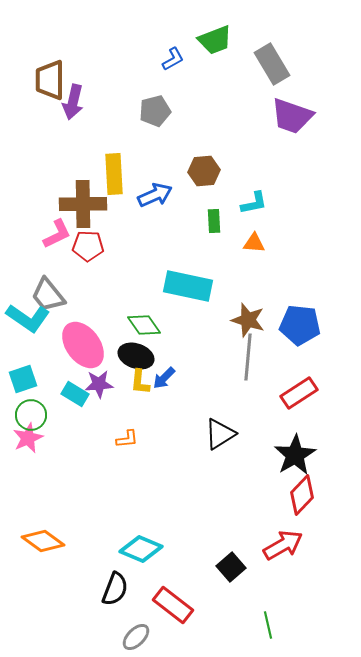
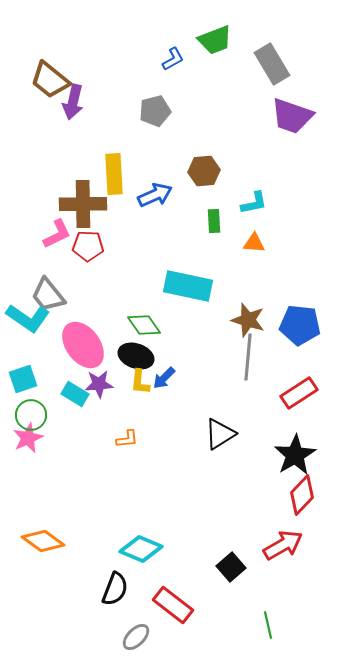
brown trapezoid at (50, 80): rotated 51 degrees counterclockwise
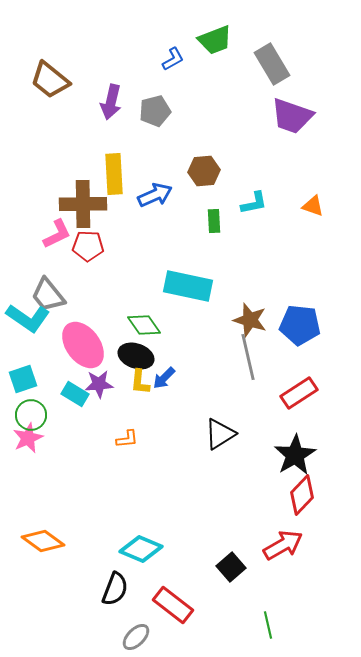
purple arrow at (73, 102): moved 38 px right
orange triangle at (254, 243): moved 59 px right, 37 px up; rotated 15 degrees clockwise
brown star at (248, 320): moved 2 px right
gray line at (248, 357): rotated 18 degrees counterclockwise
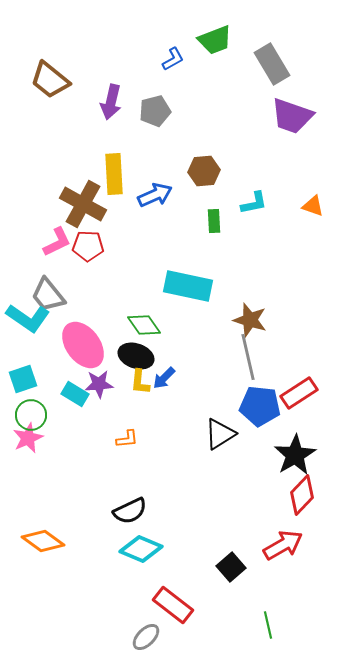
brown cross at (83, 204): rotated 30 degrees clockwise
pink L-shape at (57, 234): moved 8 px down
blue pentagon at (300, 325): moved 40 px left, 81 px down
black semicircle at (115, 589): moved 15 px right, 78 px up; rotated 44 degrees clockwise
gray ellipse at (136, 637): moved 10 px right
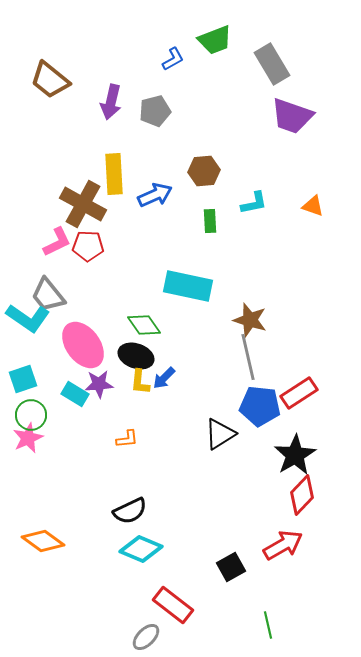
green rectangle at (214, 221): moved 4 px left
black square at (231, 567): rotated 12 degrees clockwise
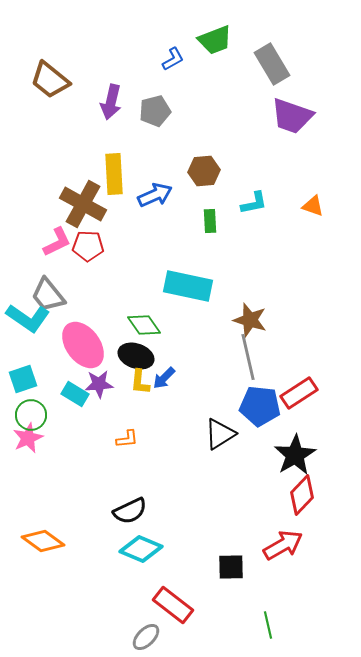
black square at (231, 567): rotated 28 degrees clockwise
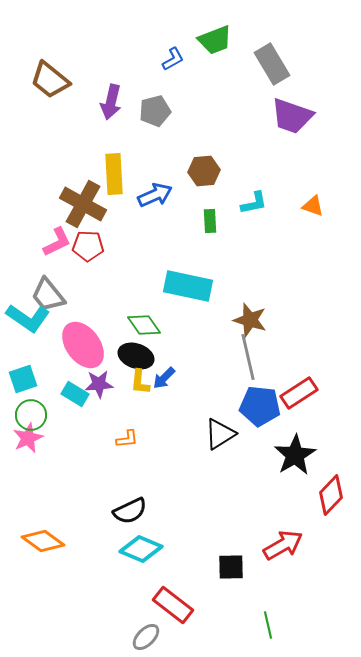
red diamond at (302, 495): moved 29 px right
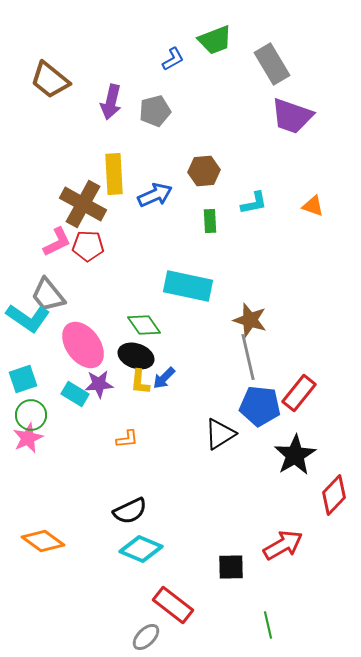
red rectangle at (299, 393): rotated 18 degrees counterclockwise
red diamond at (331, 495): moved 3 px right
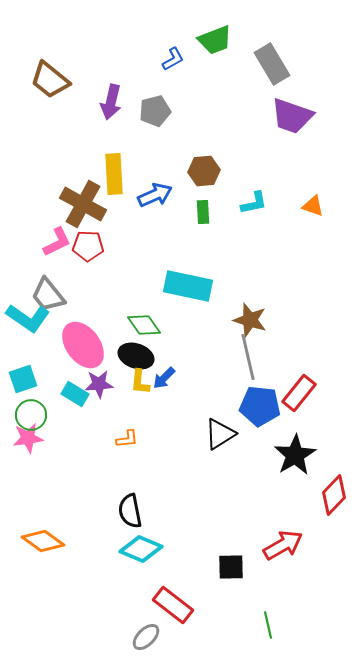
green rectangle at (210, 221): moved 7 px left, 9 px up
pink star at (28, 438): rotated 16 degrees clockwise
black semicircle at (130, 511): rotated 104 degrees clockwise
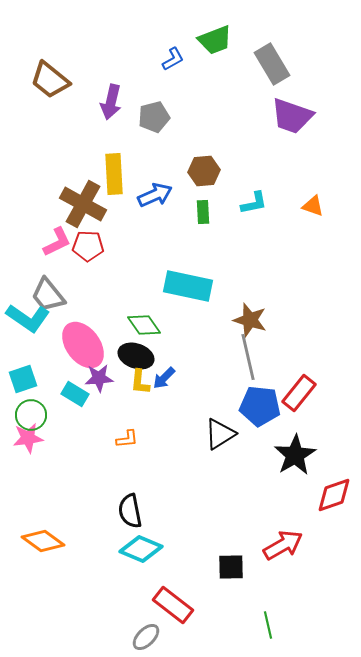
gray pentagon at (155, 111): moved 1 px left, 6 px down
purple star at (99, 384): moved 6 px up
red diamond at (334, 495): rotated 27 degrees clockwise
